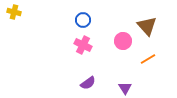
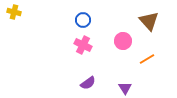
brown triangle: moved 2 px right, 5 px up
orange line: moved 1 px left
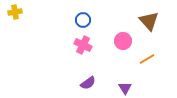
yellow cross: moved 1 px right; rotated 24 degrees counterclockwise
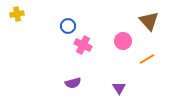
yellow cross: moved 2 px right, 2 px down
blue circle: moved 15 px left, 6 px down
purple semicircle: moved 15 px left; rotated 21 degrees clockwise
purple triangle: moved 6 px left
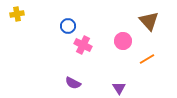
purple semicircle: rotated 42 degrees clockwise
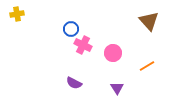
blue circle: moved 3 px right, 3 px down
pink circle: moved 10 px left, 12 px down
orange line: moved 7 px down
purple semicircle: moved 1 px right
purple triangle: moved 2 px left
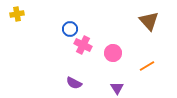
blue circle: moved 1 px left
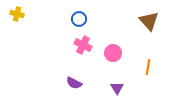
yellow cross: rotated 24 degrees clockwise
blue circle: moved 9 px right, 10 px up
orange line: moved 1 px right, 1 px down; rotated 49 degrees counterclockwise
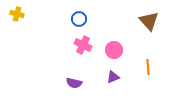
pink circle: moved 1 px right, 3 px up
orange line: rotated 14 degrees counterclockwise
purple semicircle: rotated 14 degrees counterclockwise
purple triangle: moved 4 px left, 11 px up; rotated 40 degrees clockwise
